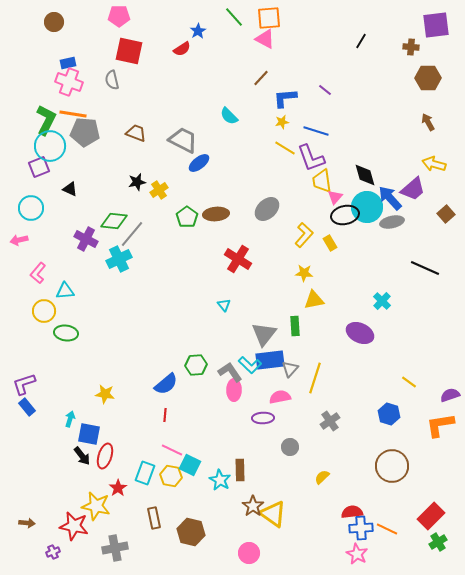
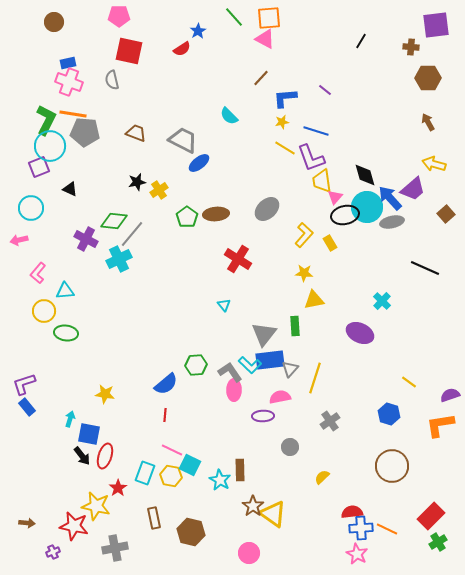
purple ellipse at (263, 418): moved 2 px up
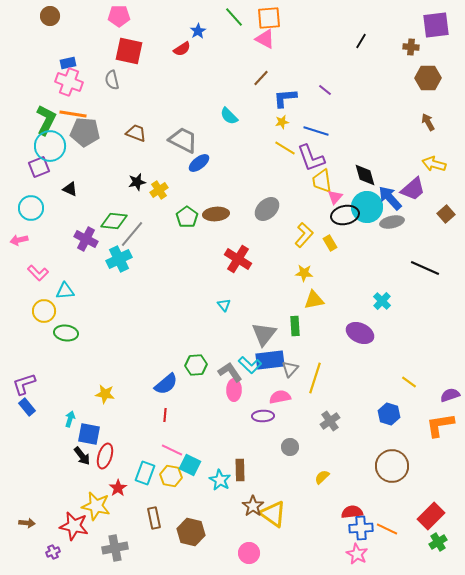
brown circle at (54, 22): moved 4 px left, 6 px up
pink L-shape at (38, 273): rotated 85 degrees counterclockwise
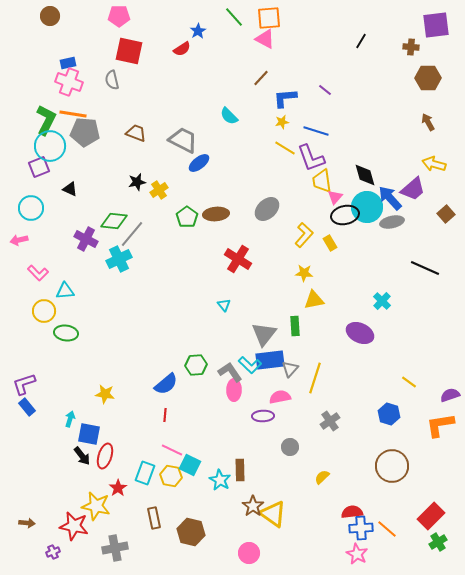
orange line at (387, 529): rotated 15 degrees clockwise
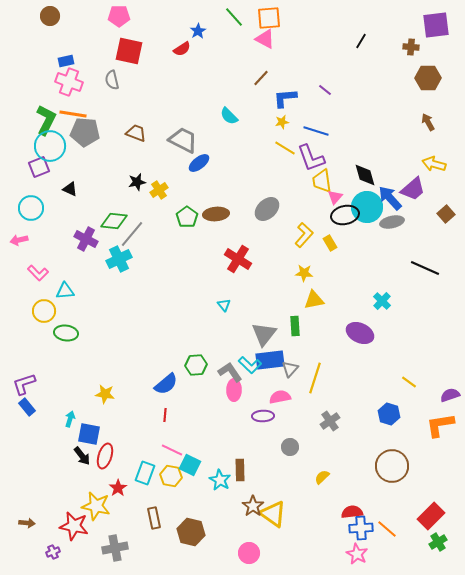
blue rectangle at (68, 63): moved 2 px left, 2 px up
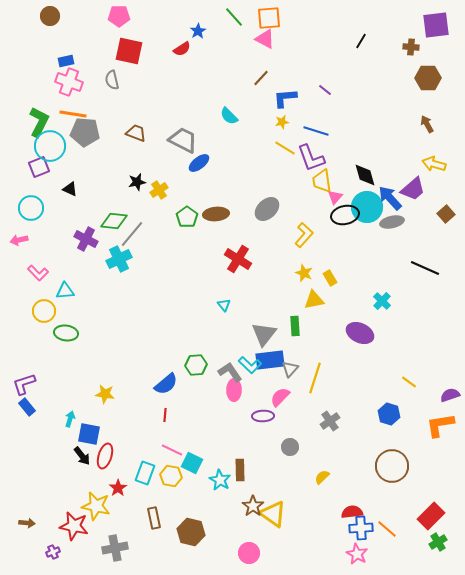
green L-shape at (46, 120): moved 7 px left, 2 px down
brown arrow at (428, 122): moved 1 px left, 2 px down
yellow rectangle at (330, 243): moved 35 px down
yellow star at (304, 273): rotated 18 degrees clockwise
pink semicircle at (280, 397): rotated 35 degrees counterclockwise
cyan square at (190, 465): moved 2 px right, 2 px up
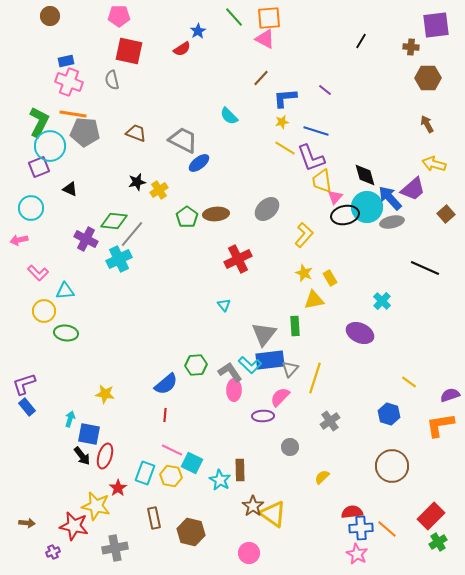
red cross at (238, 259): rotated 32 degrees clockwise
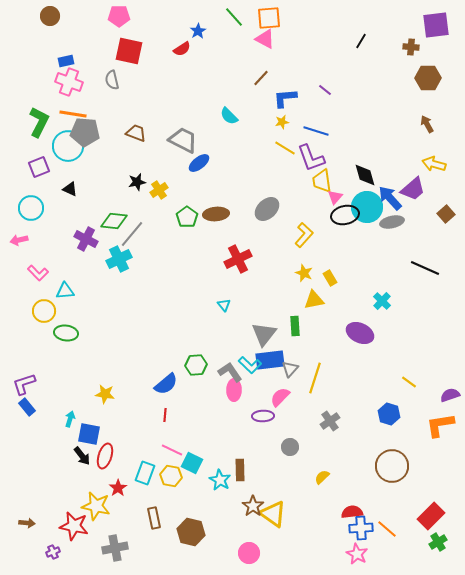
cyan circle at (50, 146): moved 18 px right
